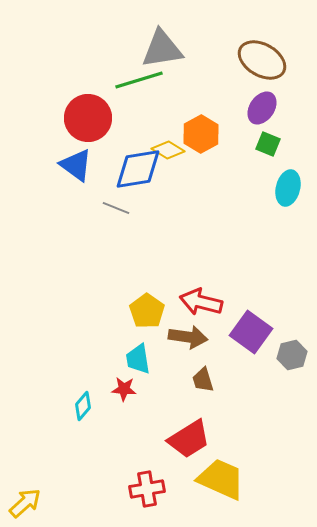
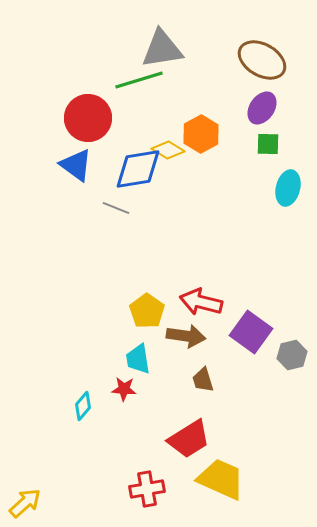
green square: rotated 20 degrees counterclockwise
brown arrow: moved 2 px left, 1 px up
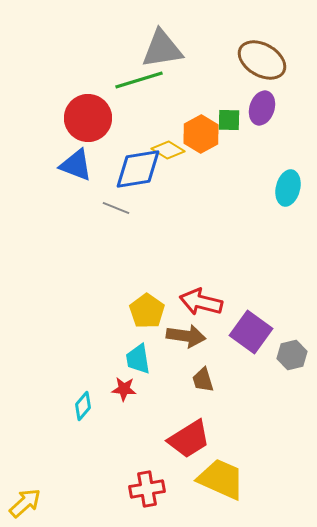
purple ellipse: rotated 16 degrees counterclockwise
green square: moved 39 px left, 24 px up
blue triangle: rotated 15 degrees counterclockwise
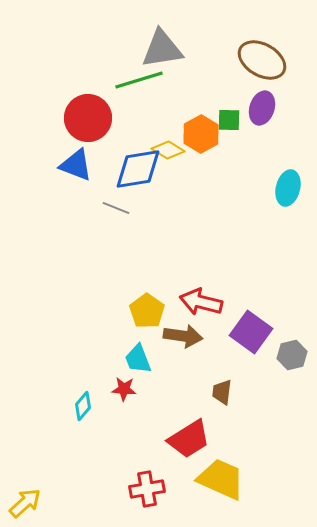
brown arrow: moved 3 px left
cyan trapezoid: rotated 12 degrees counterclockwise
brown trapezoid: moved 19 px right, 12 px down; rotated 24 degrees clockwise
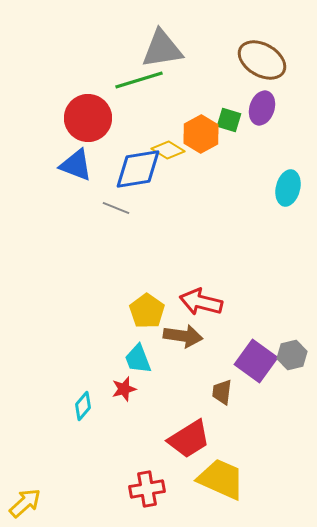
green square: rotated 15 degrees clockwise
purple square: moved 5 px right, 29 px down
red star: rotated 20 degrees counterclockwise
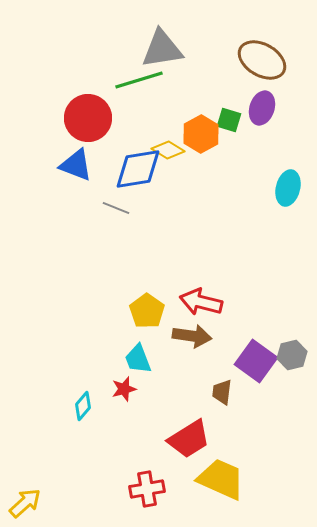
brown arrow: moved 9 px right
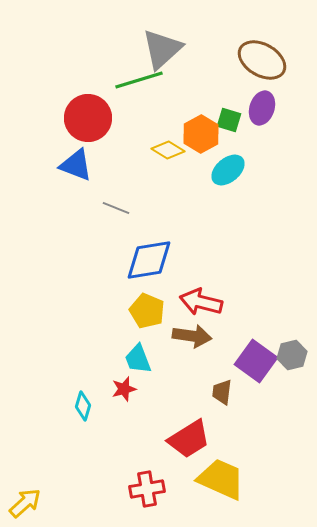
gray triangle: rotated 33 degrees counterclockwise
blue diamond: moved 11 px right, 91 px down
cyan ellipse: moved 60 px left, 18 px up; rotated 36 degrees clockwise
yellow pentagon: rotated 12 degrees counterclockwise
cyan diamond: rotated 24 degrees counterclockwise
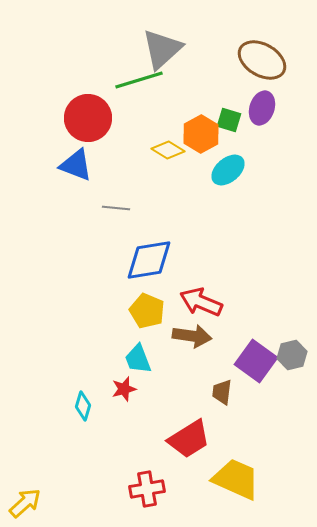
gray line: rotated 16 degrees counterclockwise
red arrow: rotated 9 degrees clockwise
yellow trapezoid: moved 15 px right
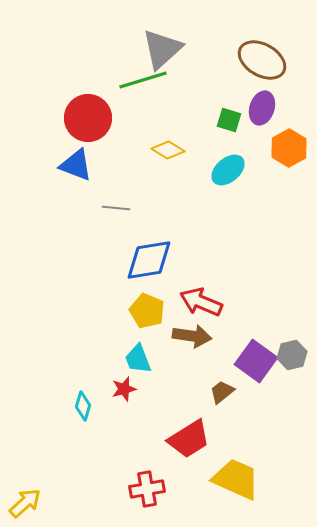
green line: moved 4 px right
orange hexagon: moved 88 px right, 14 px down
brown trapezoid: rotated 44 degrees clockwise
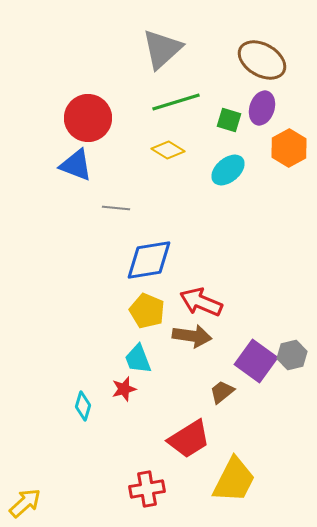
green line: moved 33 px right, 22 px down
yellow trapezoid: moved 2 px left, 1 px down; rotated 93 degrees clockwise
